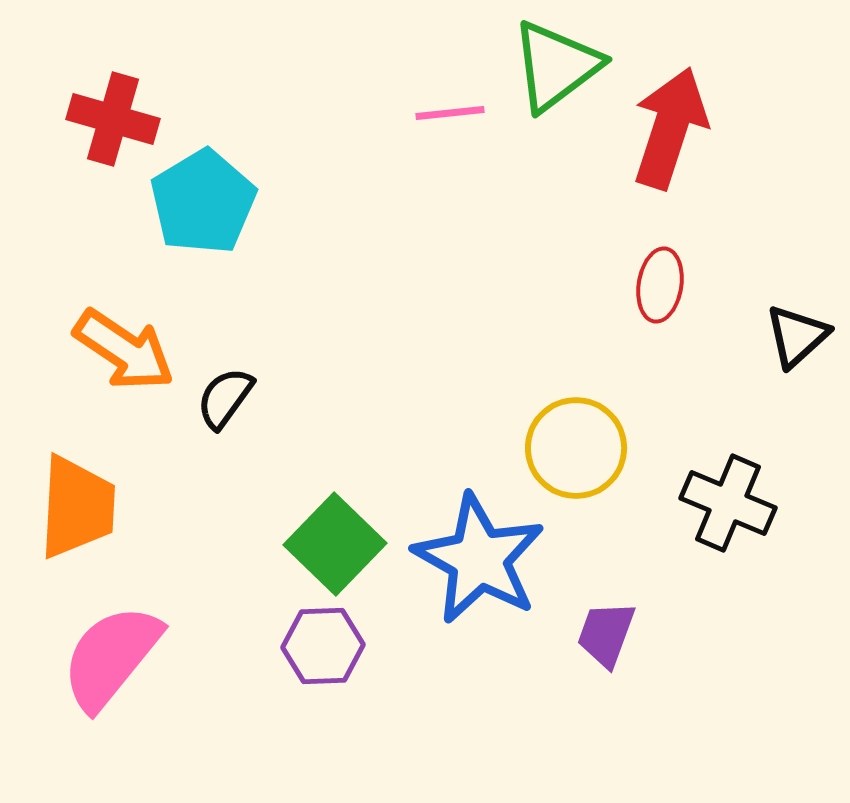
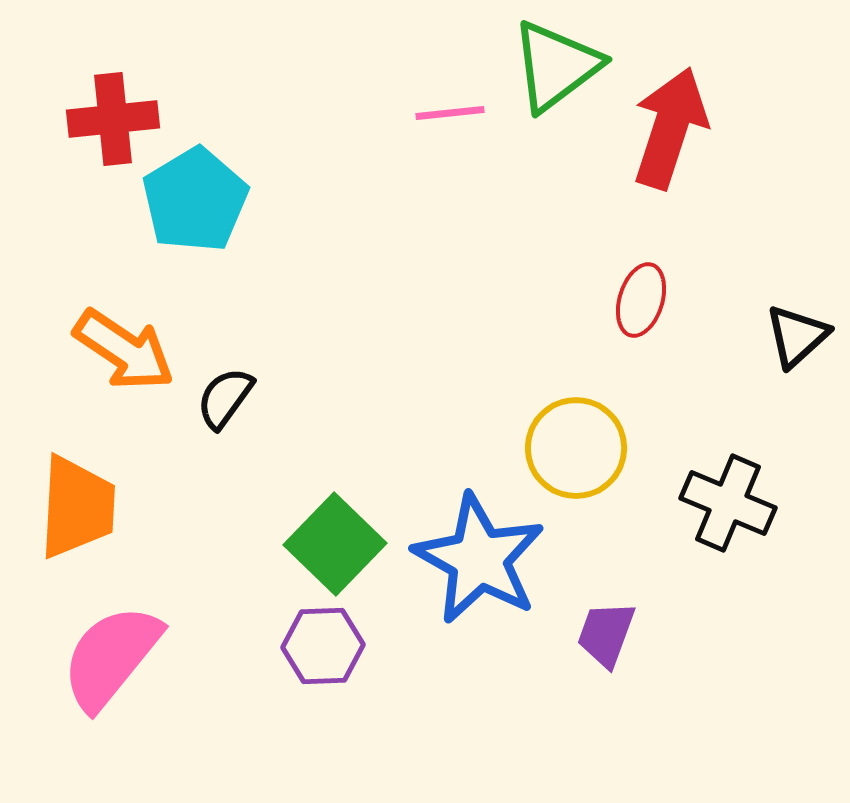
red cross: rotated 22 degrees counterclockwise
cyan pentagon: moved 8 px left, 2 px up
red ellipse: moved 19 px left, 15 px down; rotated 8 degrees clockwise
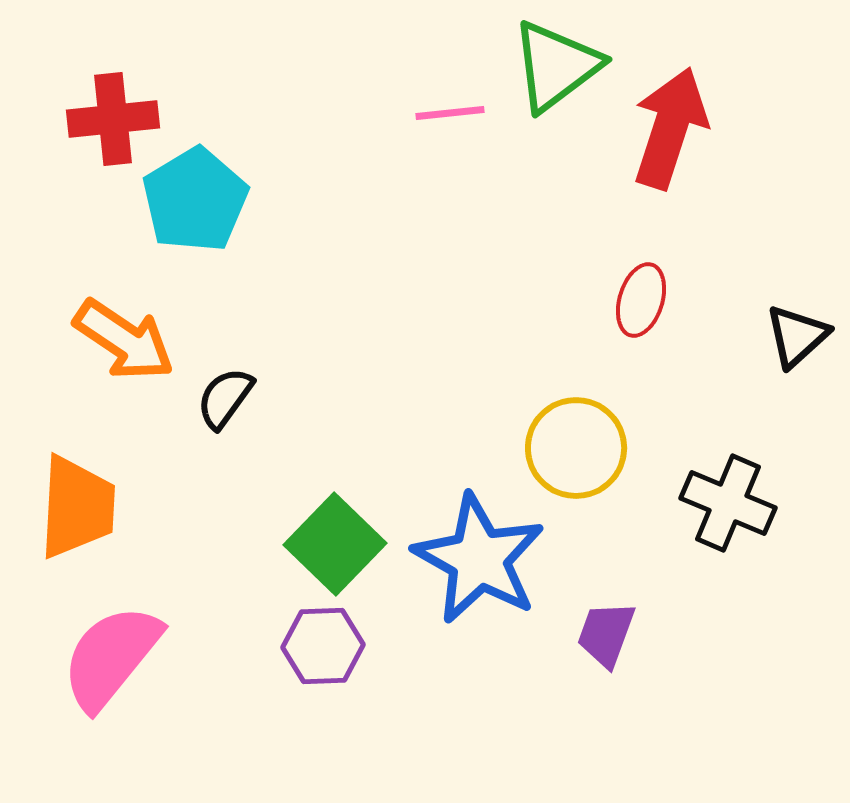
orange arrow: moved 10 px up
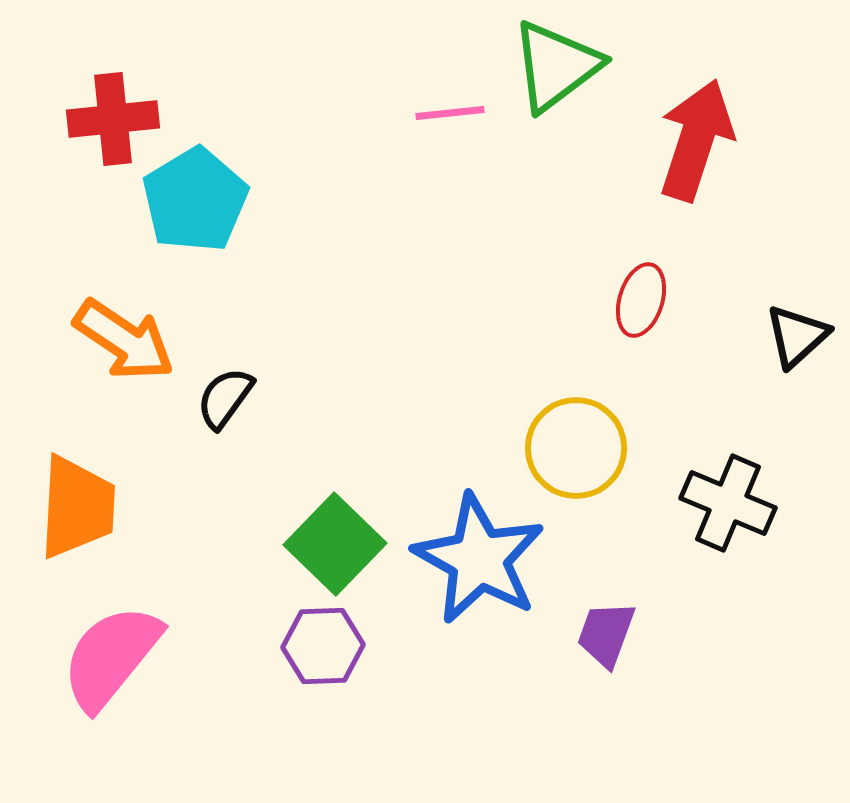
red arrow: moved 26 px right, 12 px down
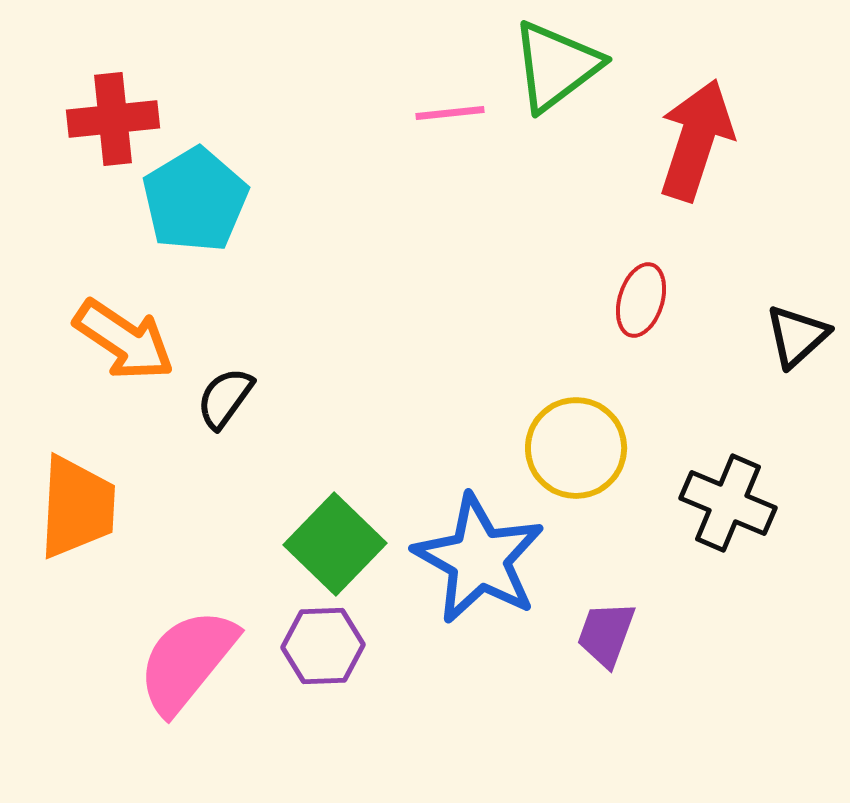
pink semicircle: moved 76 px right, 4 px down
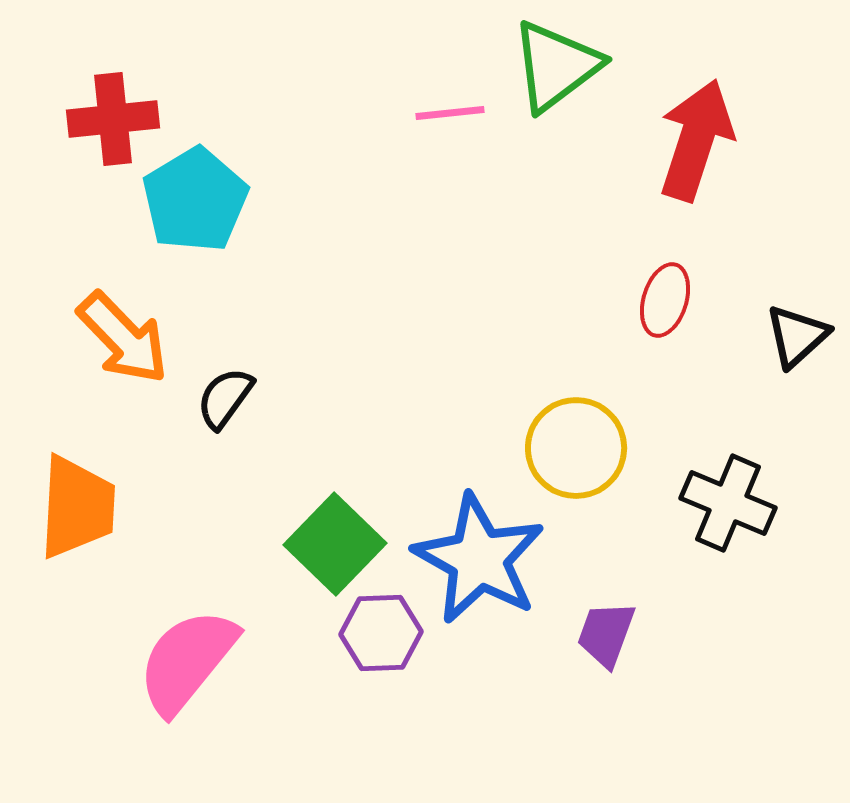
red ellipse: moved 24 px right
orange arrow: moved 1 px left, 2 px up; rotated 12 degrees clockwise
purple hexagon: moved 58 px right, 13 px up
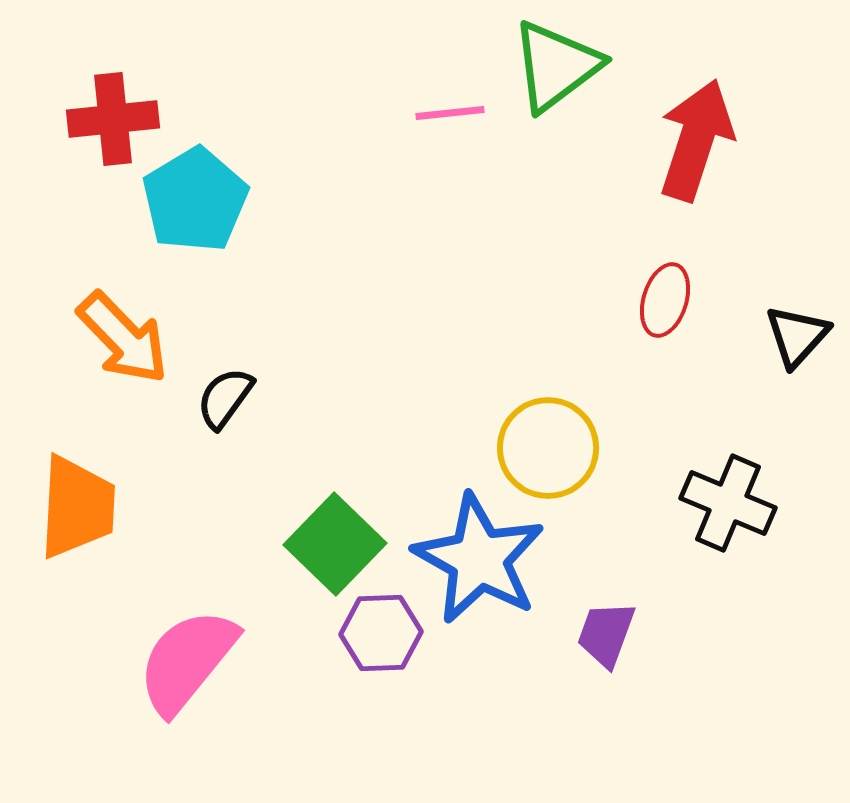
black triangle: rotated 6 degrees counterclockwise
yellow circle: moved 28 px left
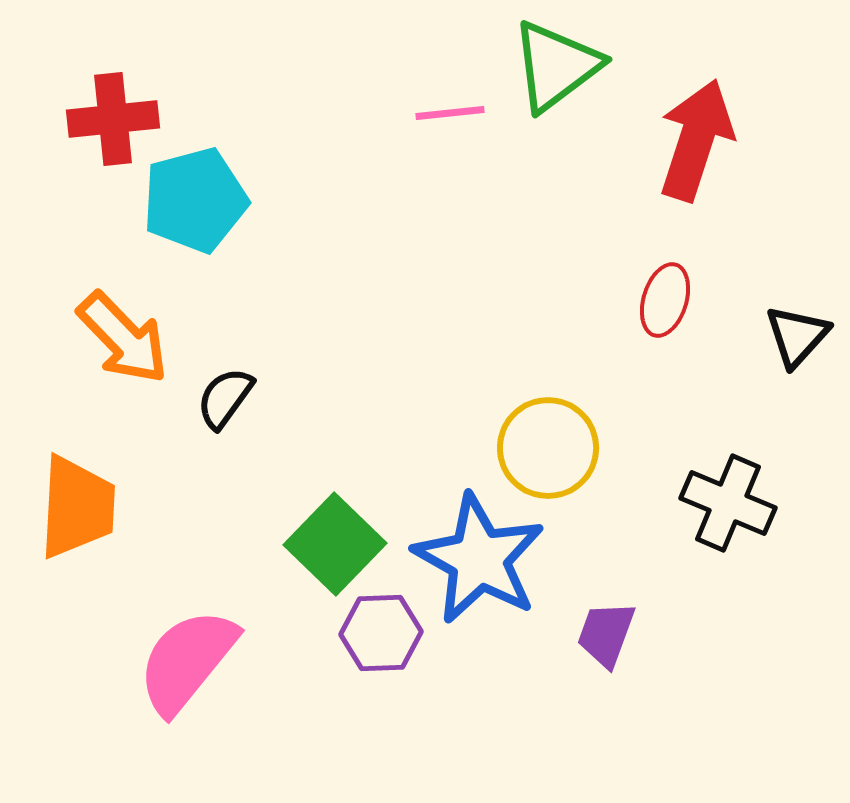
cyan pentagon: rotated 16 degrees clockwise
